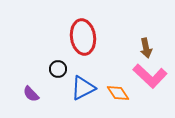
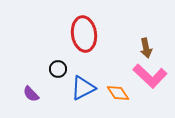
red ellipse: moved 1 px right, 3 px up
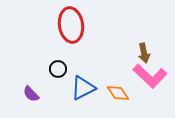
red ellipse: moved 13 px left, 9 px up
brown arrow: moved 2 px left, 5 px down
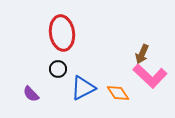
red ellipse: moved 9 px left, 8 px down
brown arrow: moved 2 px left, 1 px down; rotated 36 degrees clockwise
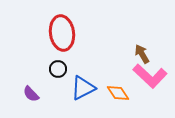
brown arrow: rotated 126 degrees clockwise
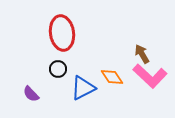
orange diamond: moved 6 px left, 16 px up
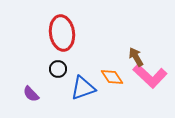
brown arrow: moved 6 px left, 3 px down
blue triangle: rotated 8 degrees clockwise
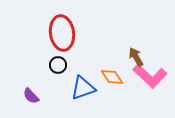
black circle: moved 4 px up
purple semicircle: moved 2 px down
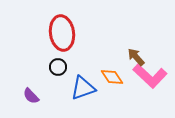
brown arrow: rotated 12 degrees counterclockwise
black circle: moved 2 px down
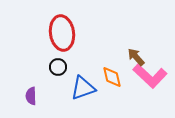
orange diamond: rotated 20 degrees clockwise
purple semicircle: rotated 42 degrees clockwise
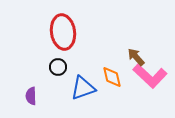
red ellipse: moved 1 px right, 1 px up
